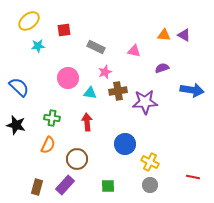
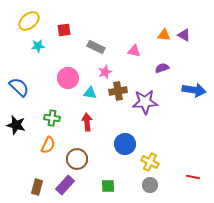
blue arrow: moved 2 px right
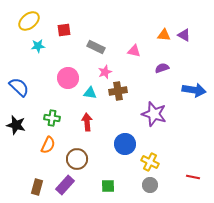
purple star: moved 9 px right, 12 px down; rotated 20 degrees clockwise
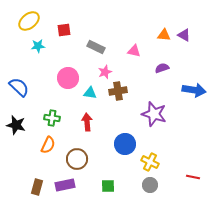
purple rectangle: rotated 36 degrees clockwise
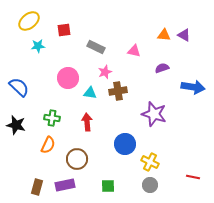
blue arrow: moved 1 px left, 3 px up
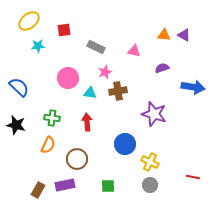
brown rectangle: moved 1 px right, 3 px down; rotated 14 degrees clockwise
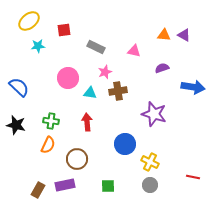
green cross: moved 1 px left, 3 px down
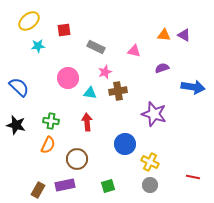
green square: rotated 16 degrees counterclockwise
